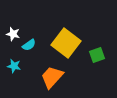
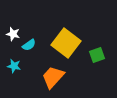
orange trapezoid: moved 1 px right
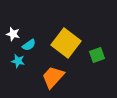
cyan star: moved 4 px right, 5 px up
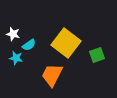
cyan star: moved 2 px left, 3 px up
orange trapezoid: moved 1 px left, 2 px up; rotated 15 degrees counterclockwise
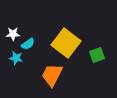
white star: rotated 16 degrees counterclockwise
cyan semicircle: moved 1 px left, 1 px up
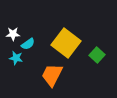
green square: rotated 28 degrees counterclockwise
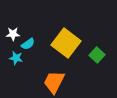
orange trapezoid: moved 2 px right, 7 px down
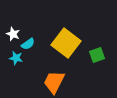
white star: rotated 24 degrees clockwise
green square: rotated 28 degrees clockwise
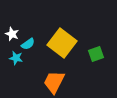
white star: moved 1 px left
yellow square: moved 4 px left
green square: moved 1 px left, 1 px up
